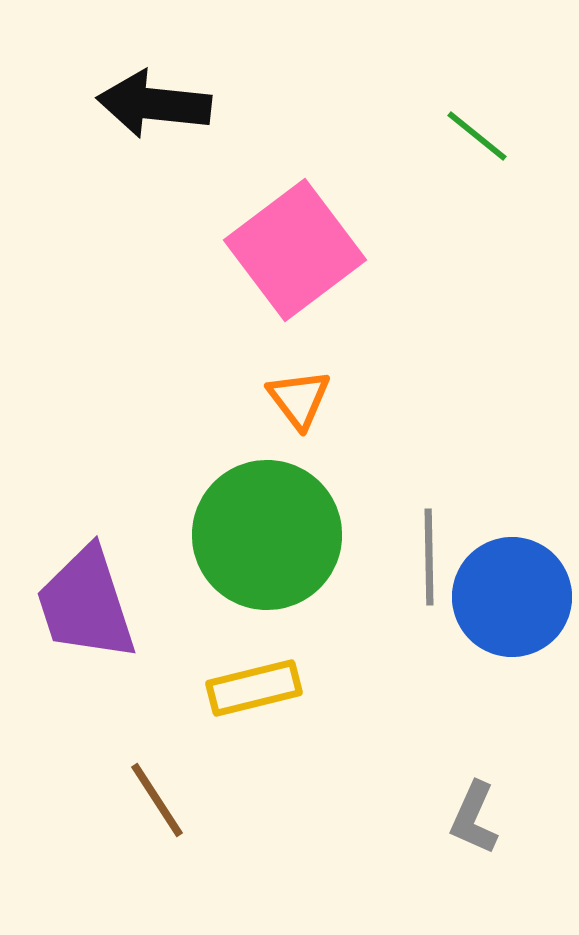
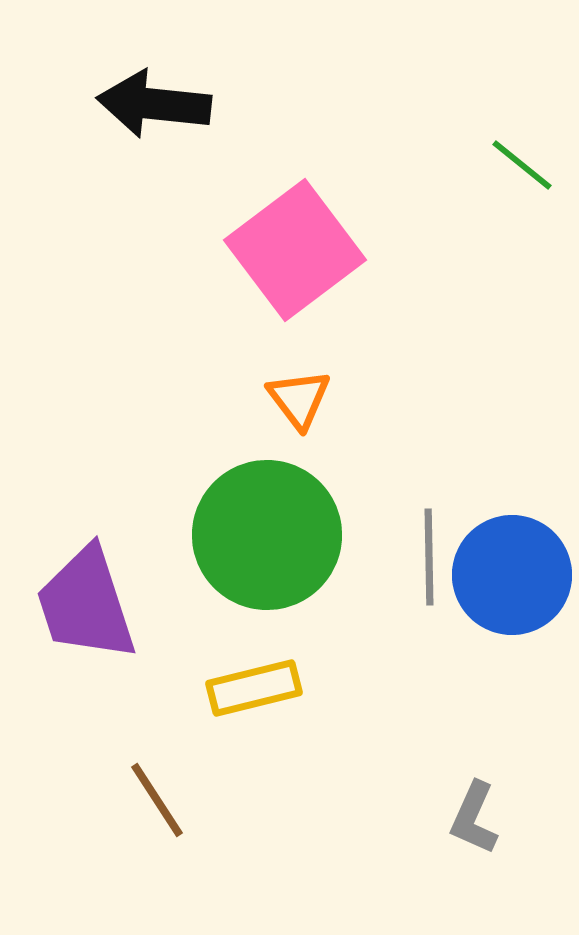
green line: moved 45 px right, 29 px down
blue circle: moved 22 px up
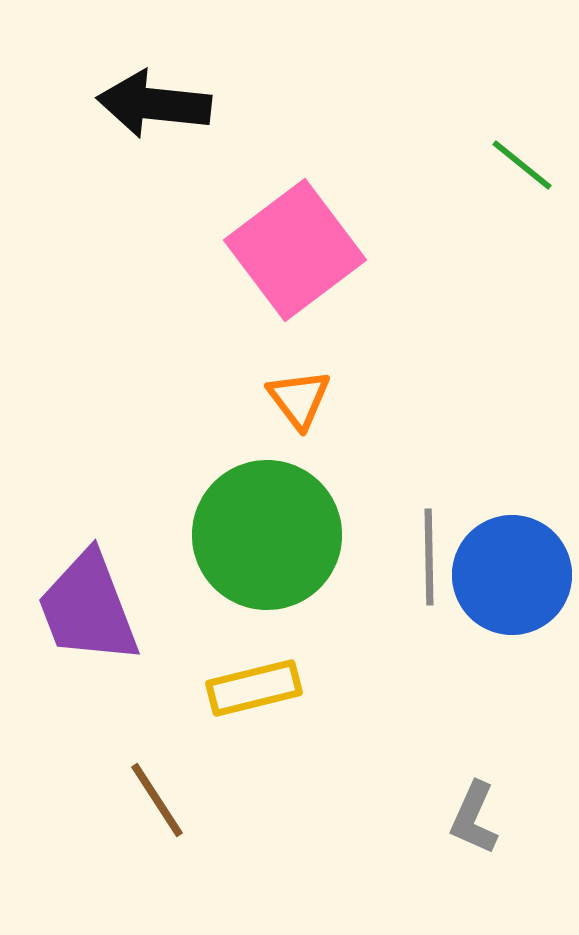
purple trapezoid: moved 2 px right, 4 px down; rotated 3 degrees counterclockwise
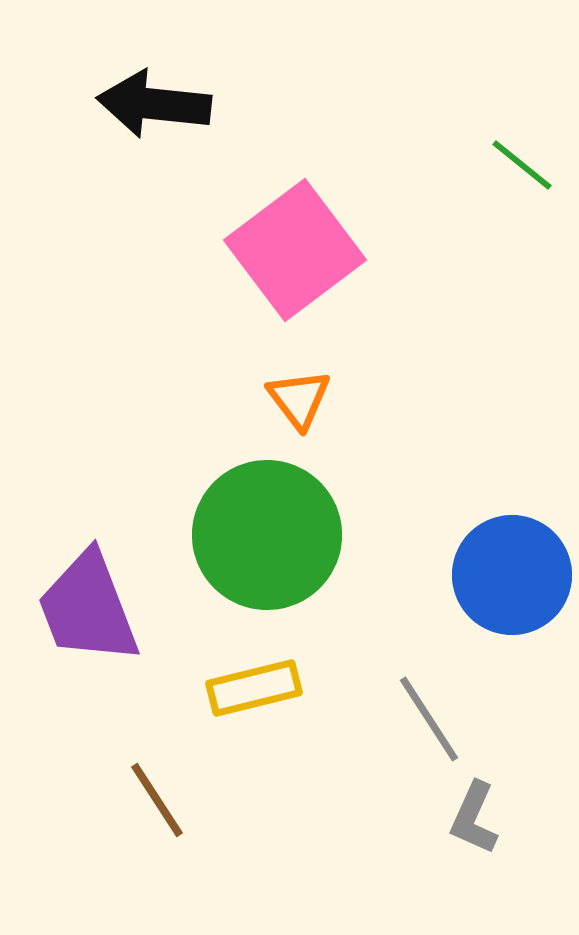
gray line: moved 162 px down; rotated 32 degrees counterclockwise
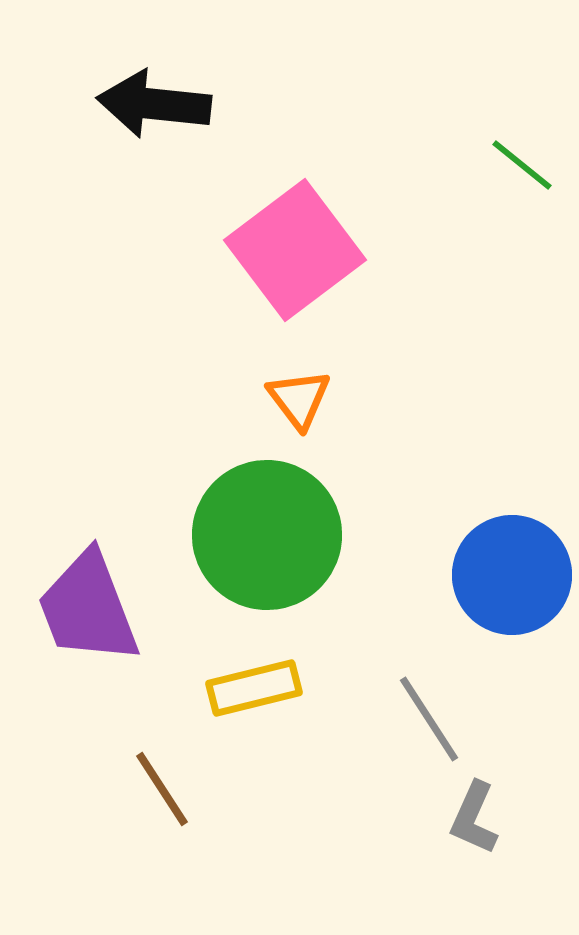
brown line: moved 5 px right, 11 px up
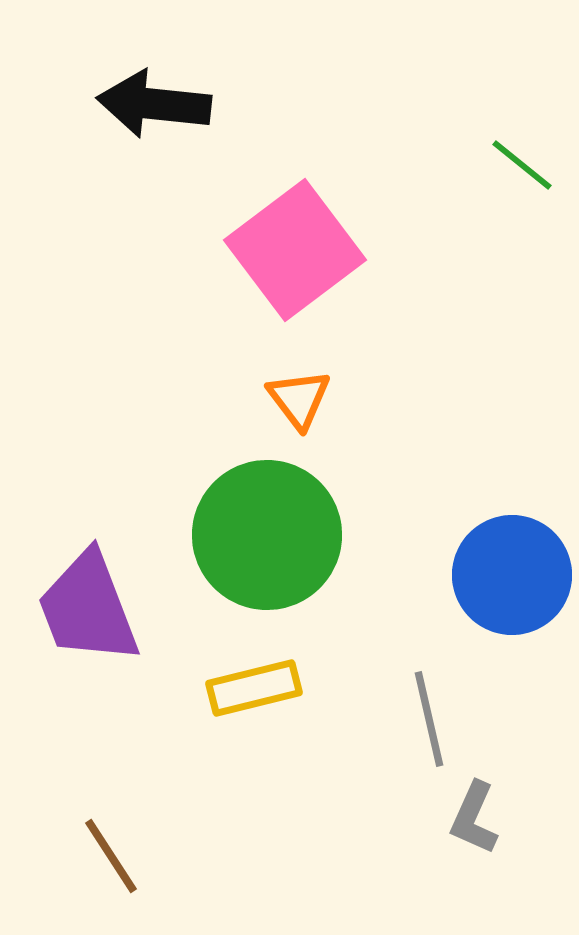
gray line: rotated 20 degrees clockwise
brown line: moved 51 px left, 67 px down
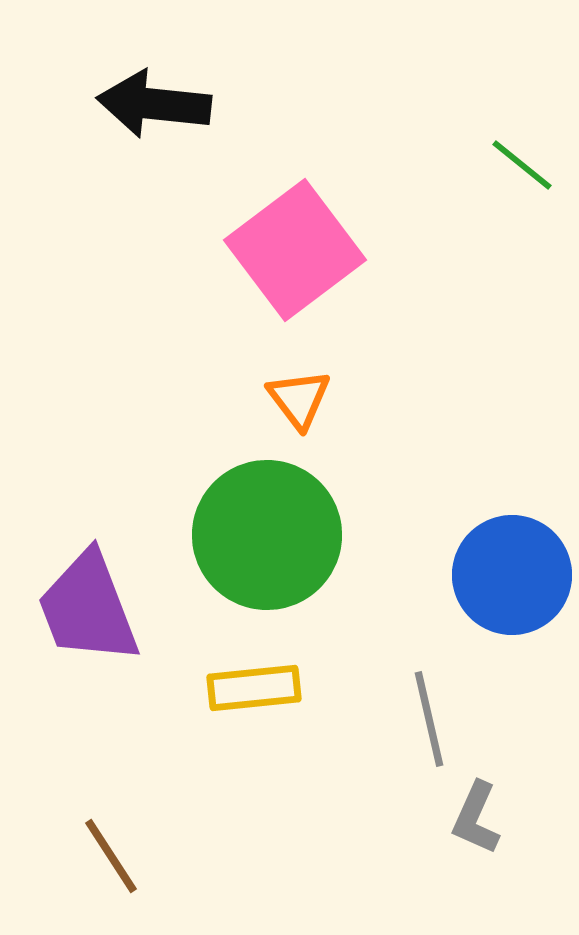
yellow rectangle: rotated 8 degrees clockwise
gray L-shape: moved 2 px right
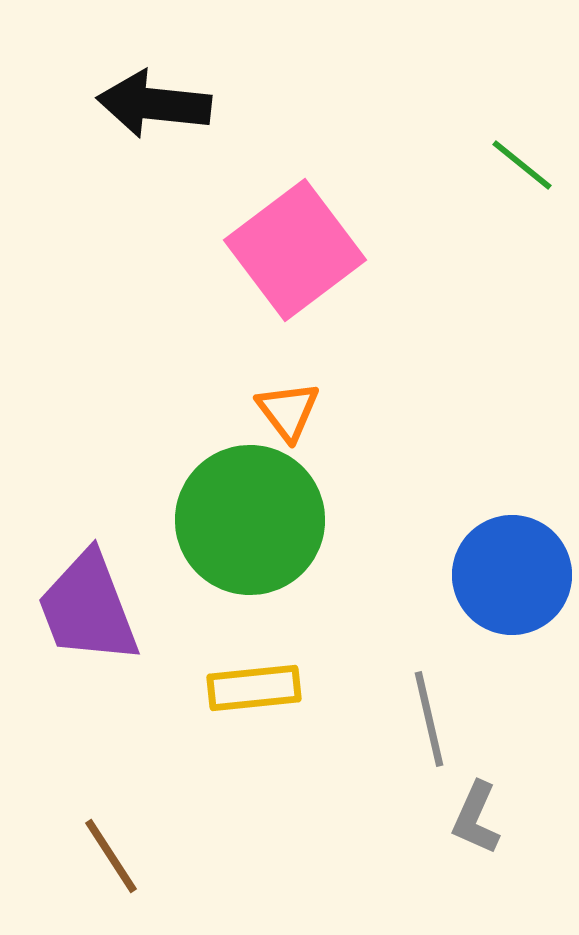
orange triangle: moved 11 px left, 12 px down
green circle: moved 17 px left, 15 px up
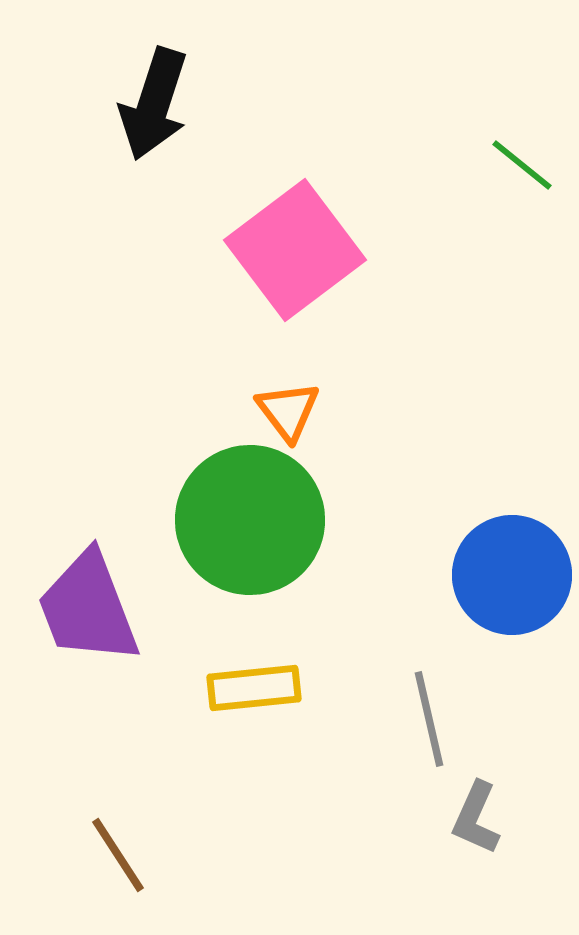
black arrow: rotated 78 degrees counterclockwise
brown line: moved 7 px right, 1 px up
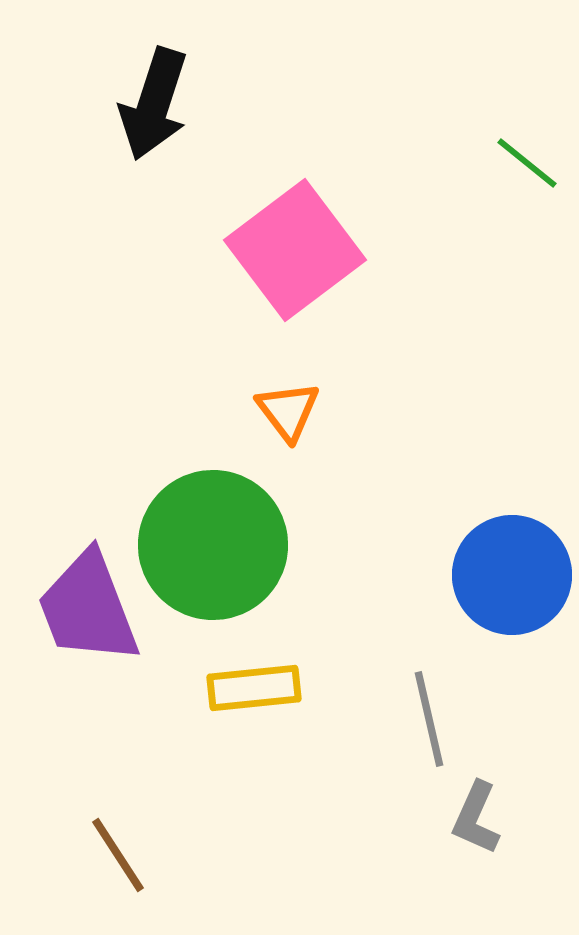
green line: moved 5 px right, 2 px up
green circle: moved 37 px left, 25 px down
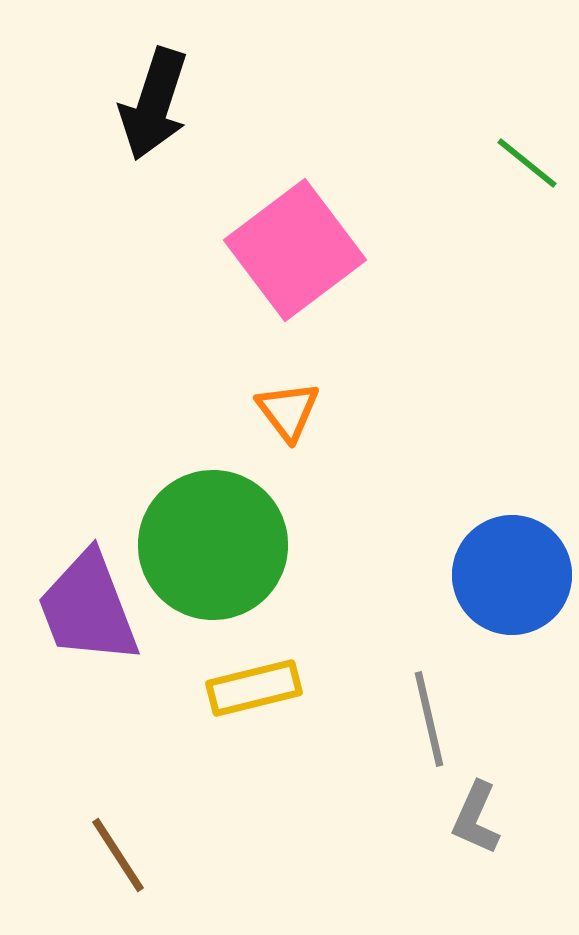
yellow rectangle: rotated 8 degrees counterclockwise
